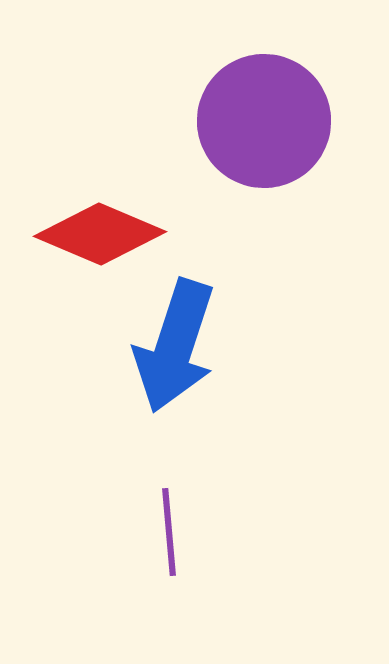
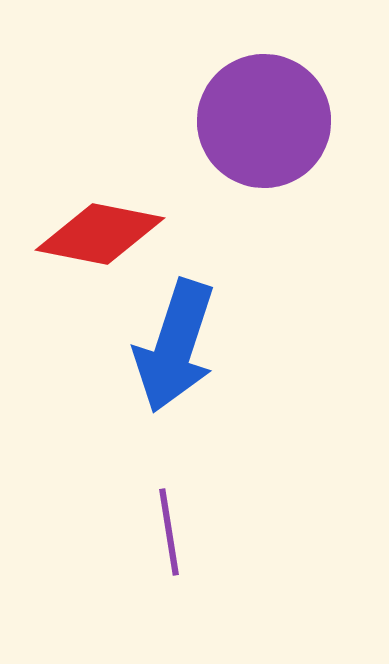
red diamond: rotated 12 degrees counterclockwise
purple line: rotated 4 degrees counterclockwise
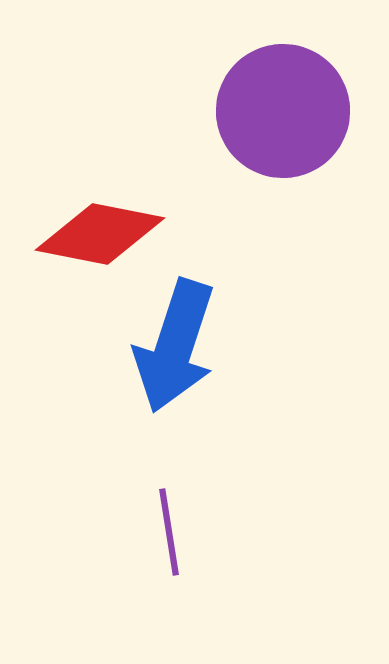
purple circle: moved 19 px right, 10 px up
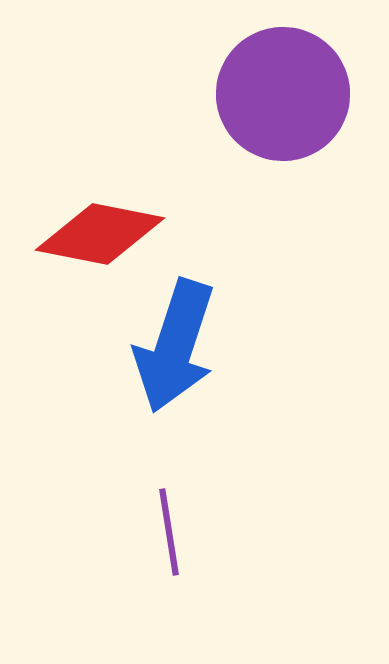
purple circle: moved 17 px up
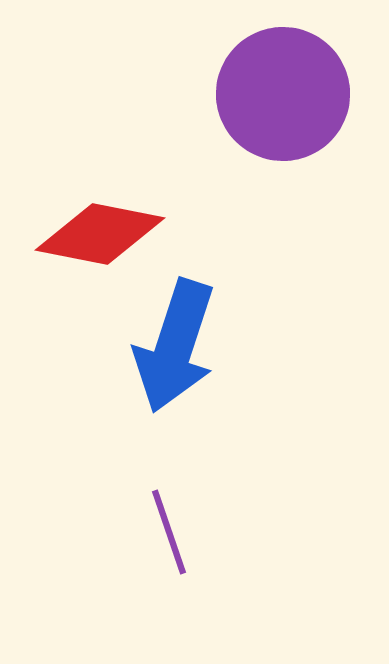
purple line: rotated 10 degrees counterclockwise
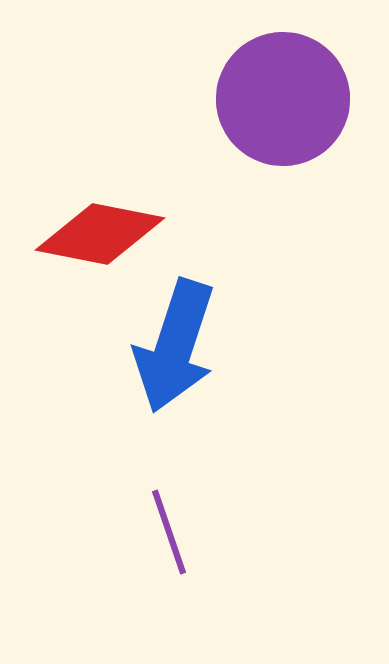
purple circle: moved 5 px down
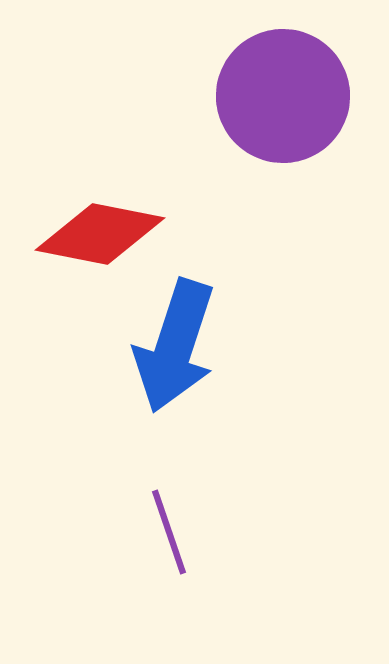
purple circle: moved 3 px up
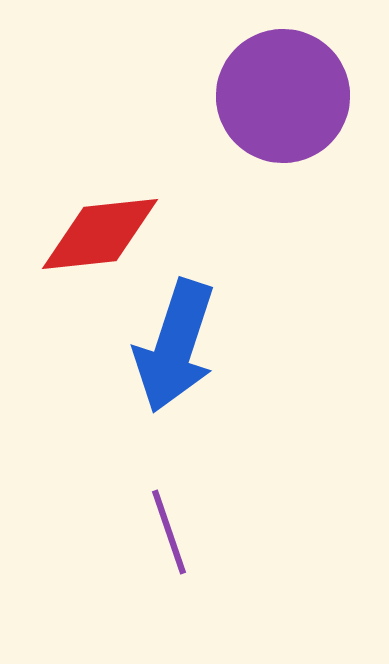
red diamond: rotated 17 degrees counterclockwise
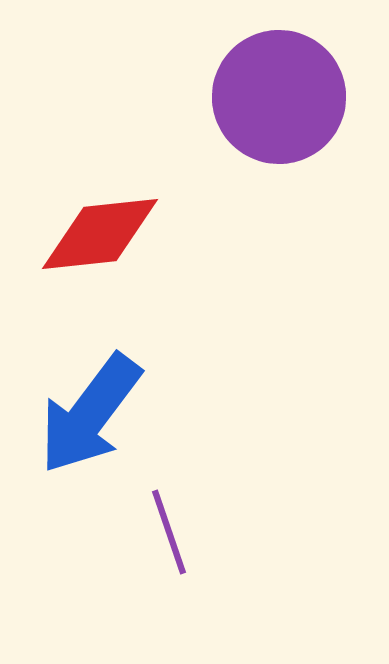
purple circle: moved 4 px left, 1 px down
blue arrow: moved 85 px left, 68 px down; rotated 19 degrees clockwise
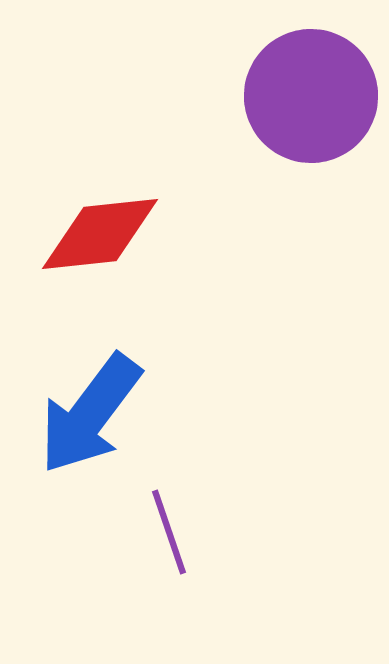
purple circle: moved 32 px right, 1 px up
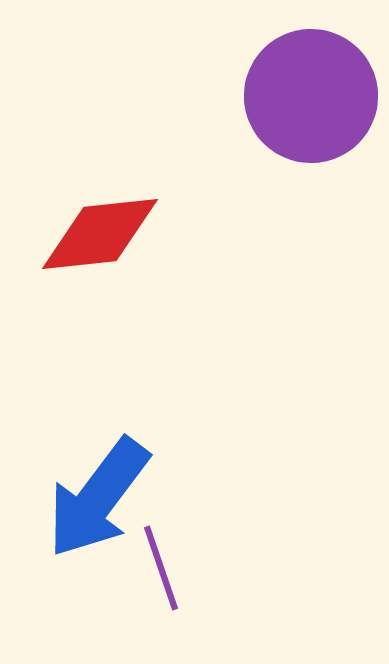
blue arrow: moved 8 px right, 84 px down
purple line: moved 8 px left, 36 px down
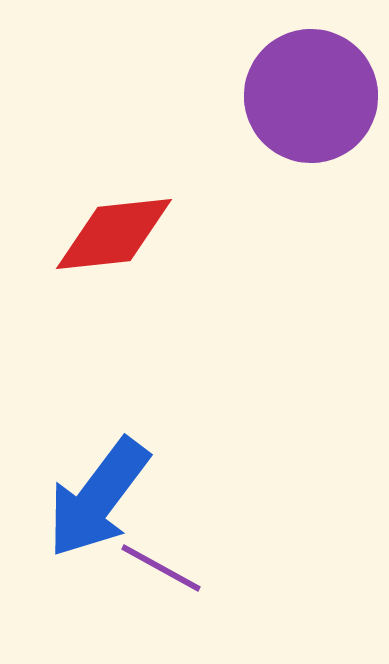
red diamond: moved 14 px right
purple line: rotated 42 degrees counterclockwise
